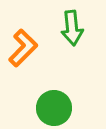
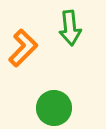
green arrow: moved 2 px left
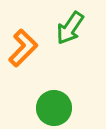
green arrow: rotated 40 degrees clockwise
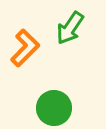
orange L-shape: moved 2 px right
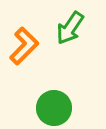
orange L-shape: moved 1 px left, 2 px up
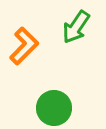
green arrow: moved 6 px right, 1 px up
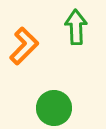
green arrow: rotated 144 degrees clockwise
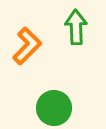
orange L-shape: moved 3 px right
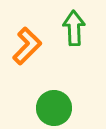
green arrow: moved 2 px left, 1 px down
